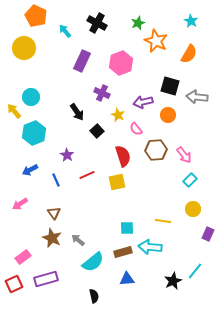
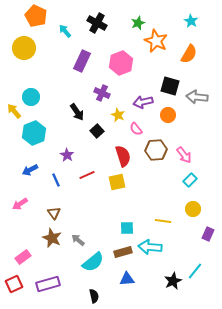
purple rectangle at (46, 279): moved 2 px right, 5 px down
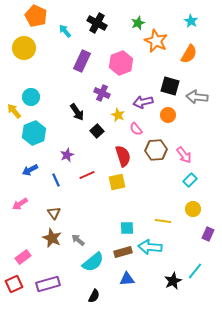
purple star at (67, 155): rotated 16 degrees clockwise
black semicircle at (94, 296): rotated 40 degrees clockwise
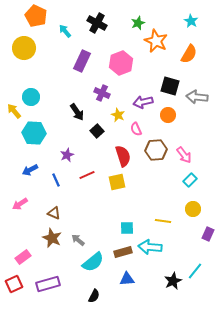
pink semicircle at (136, 129): rotated 16 degrees clockwise
cyan hexagon at (34, 133): rotated 25 degrees clockwise
brown triangle at (54, 213): rotated 32 degrees counterclockwise
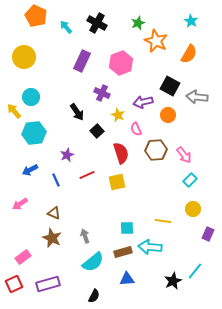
cyan arrow at (65, 31): moved 1 px right, 4 px up
yellow circle at (24, 48): moved 9 px down
black square at (170, 86): rotated 12 degrees clockwise
cyan hexagon at (34, 133): rotated 10 degrees counterclockwise
red semicircle at (123, 156): moved 2 px left, 3 px up
gray arrow at (78, 240): moved 7 px right, 4 px up; rotated 32 degrees clockwise
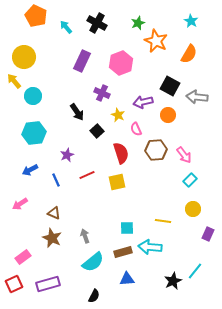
cyan circle at (31, 97): moved 2 px right, 1 px up
yellow arrow at (14, 111): moved 30 px up
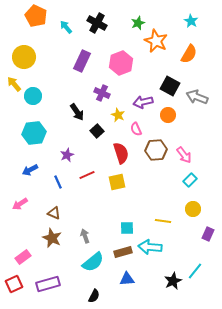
yellow arrow at (14, 81): moved 3 px down
gray arrow at (197, 97): rotated 15 degrees clockwise
blue line at (56, 180): moved 2 px right, 2 px down
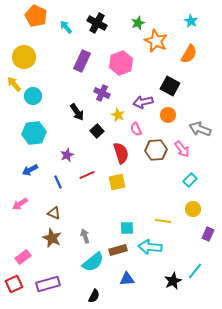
gray arrow at (197, 97): moved 3 px right, 32 px down
pink arrow at (184, 155): moved 2 px left, 6 px up
brown rectangle at (123, 252): moved 5 px left, 2 px up
